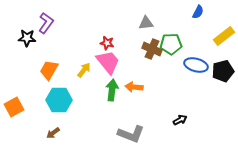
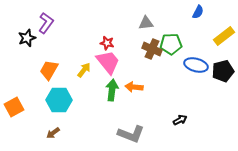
black star: rotated 24 degrees counterclockwise
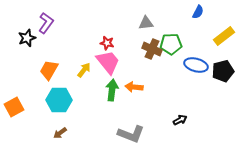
brown arrow: moved 7 px right
